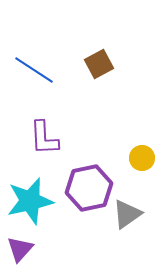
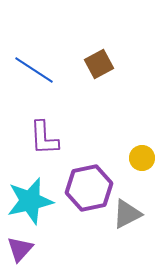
gray triangle: rotated 8 degrees clockwise
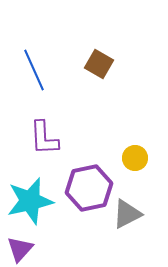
brown square: rotated 32 degrees counterclockwise
blue line: rotated 33 degrees clockwise
yellow circle: moved 7 px left
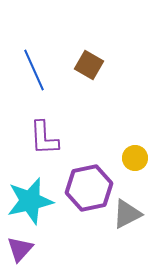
brown square: moved 10 px left, 1 px down
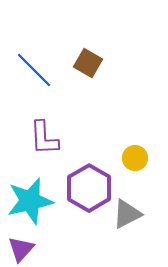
brown square: moved 1 px left, 2 px up
blue line: rotated 21 degrees counterclockwise
purple hexagon: rotated 18 degrees counterclockwise
purple triangle: moved 1 px right
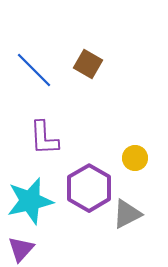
brown square: moved 1 px down
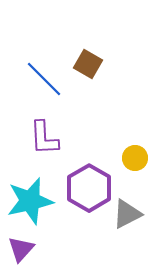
blue line: moved 10 px right, 9 px down
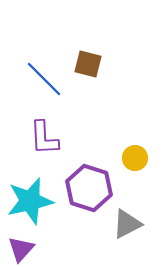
brown square: rotated 16 degrees counterclockwise
purple hexagon: rotated 12 degrees counterclockwise
gray triangle: moved 10 px down
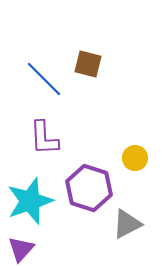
cyan star: rotated 6 degrees counterclockwise
